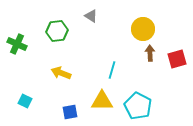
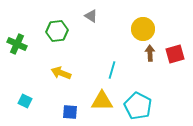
red square: moved 2 px left, 5 px up
blue square: rotated 14 degrees clockwise
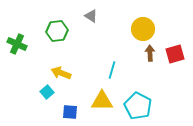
cyan square: moved 22 px right, 9 px up; rotated 24 degrees clockwise
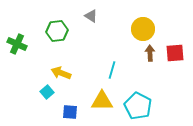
red square: moved 1 px up; rotated 12 degrees clockwise
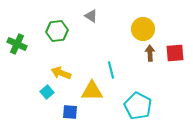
cyan line: moved 1 px left; rotated 30 degrees counterclockwise
yellow triangle: moved 10 px left, 10 px up
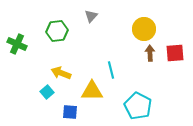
gray triangle: rotated 40 degrees clockwise
yellow circle: moved 1 px right
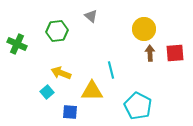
gray triangle: rotated 32 degrees counterclockwise
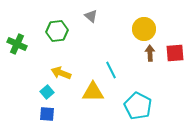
cyan line: rotated 12 degrees counterclockwise
yellow triangle: moved 1 px right, 1 px down
blue square: moved 23 px left, 2 px down
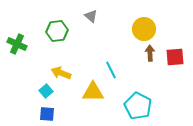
red square: moved 4 px down
cyan square: moved 1 px left, 1 px up
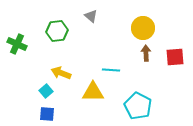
yellow circle: moved 1 px left, 1 px up
brown arrow: moved 4 px left
cyan line: rotated 60 degrees counterclockwise
